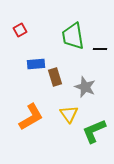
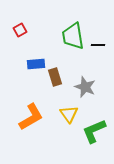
black line: moved 2 px left, 4 px up
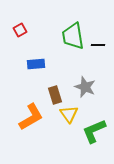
brown rectangle: moved 18 px down
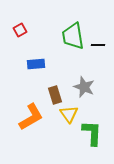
gray star: moved 1 px left
green L-shape: moved 2 px left, 2 px down; rotated 116 degrees clockwise
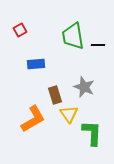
orange L-shape: moved 2 px right, 2 px down
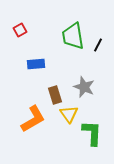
black line: rotated 64 degrees counterclockwise
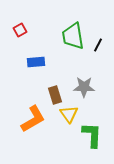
blue rectangle: moved 2 px up
gray star: rotated 20 degrees counterclockwise
green L-shape: moved 2 px down
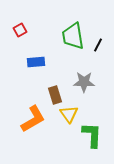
gray star: moved 5 px up
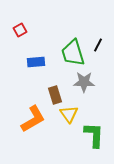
green trapezoid: moved 17 px down; rotated 8 degrees counterclockwise
green L-shape: moved 2 px right
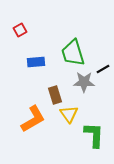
black line: moved 5 px right, 24 px down; rotated 32 degrees clockwise
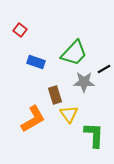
red square: rotated 24 degrees counterclockwise
green trapezoid: moved 1 px right; rotated 120 degrees counterclockwise
blue rectangle: rotated 24 degrees clockwise
black line: moved 1 px right
